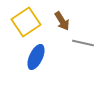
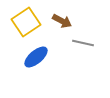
brown arrow: rotated 30 degrees counterclockwise
blue ellipse: rotated 25 degrees clockwise
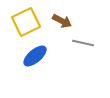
yellow square: rotated 8 degrees clockwise
blue ellipse: moved 1 px left, 1 px up
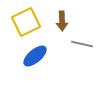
brown arrow: rotated 60 degrees clockwise
gray line: moved 1 px left, 1 px down
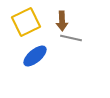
gray line: moved 11 px left, 6 px up
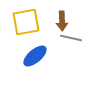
yellow square: rotated 16 degrees clockwise
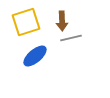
yellow square: rotated 8 degrees counterclockwise
gray line: rotated 25 degrees counterclockwise
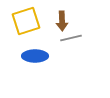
yellow square: moved 1 px up
blue ellipse: rotated 40 degrees clockwise
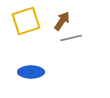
brown arrow: rotated 144 degrees counterclockwise
blue ellipse: moved 4 px left, 16 px down
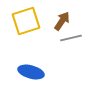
blue ellipse: rotated 15 degrees clockwise
